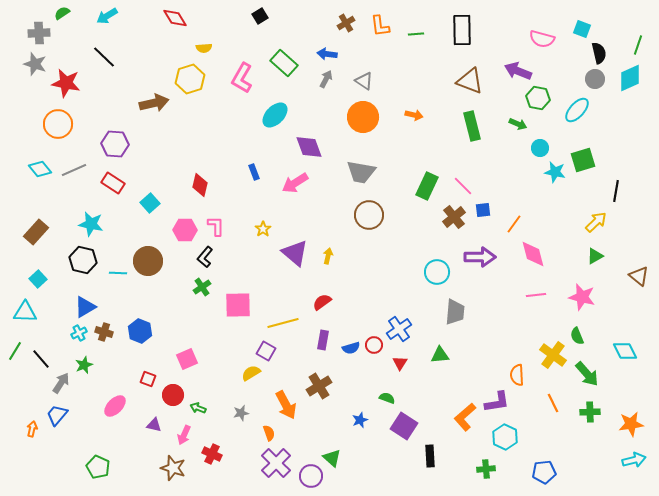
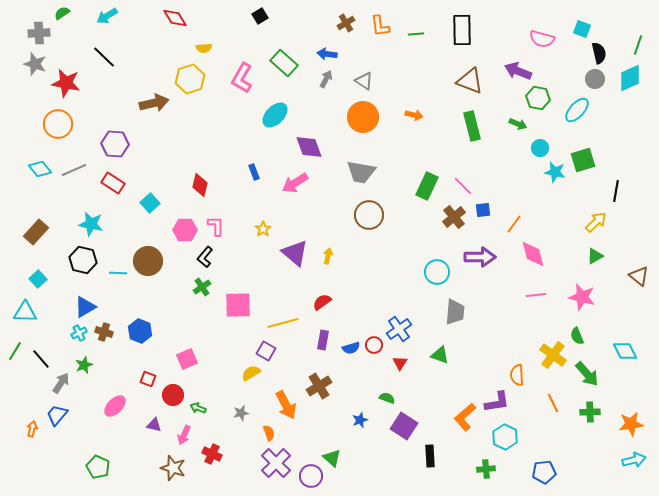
green triangle at (440, 355): rotated 24 degrees clockwise
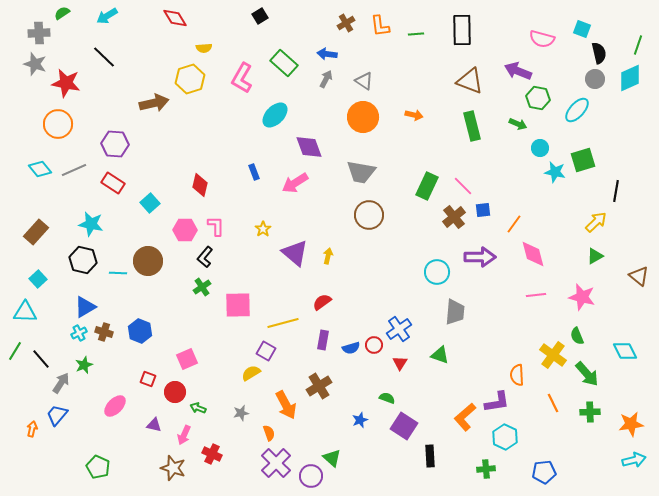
red circle at (173, 395): moved 2 px right, 3 px up
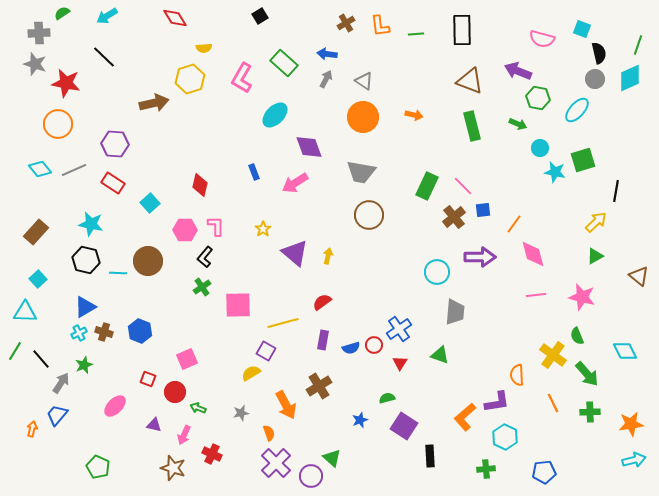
black hexagon at (83, 260): moved 3 px right
green semicircle at (387, 398): rotated 35 degrees counterclockwise
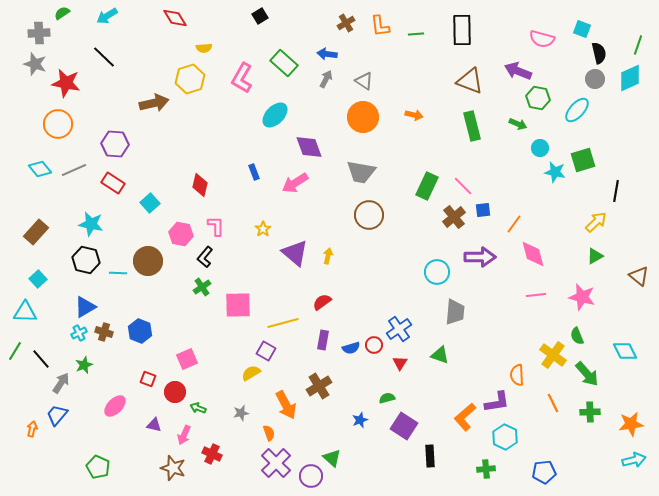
pink hexagon at (185, 230): moved 4 px left, 4 px down; rotated 10 degrees clockwise
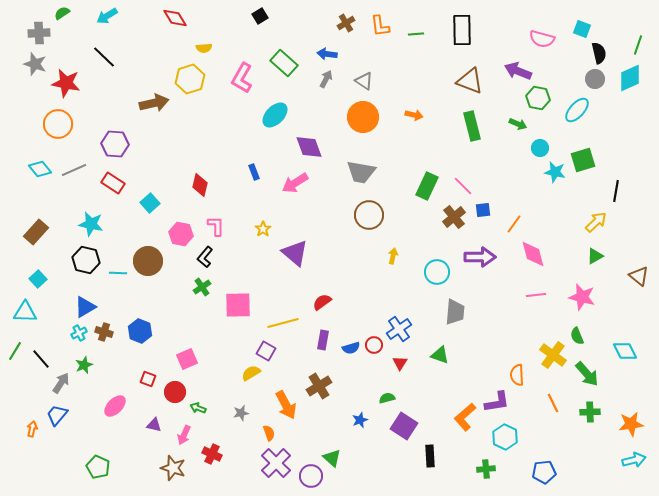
yellow arrow at (328, 256): moved 65 px right
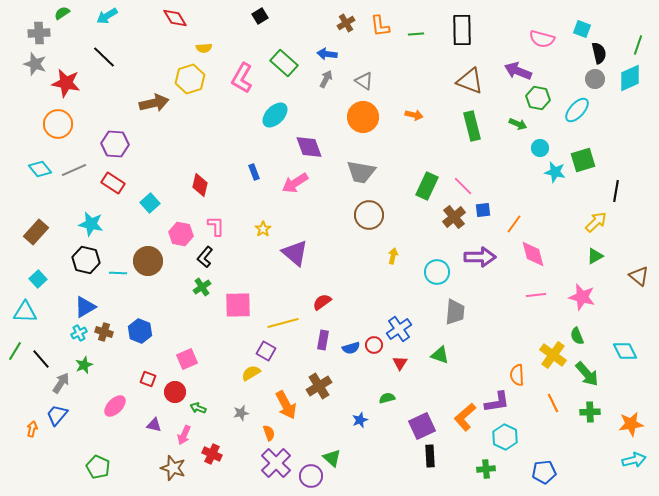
purple square at (404, 426): moved 18 px right; rotated 32 degrees clockwise
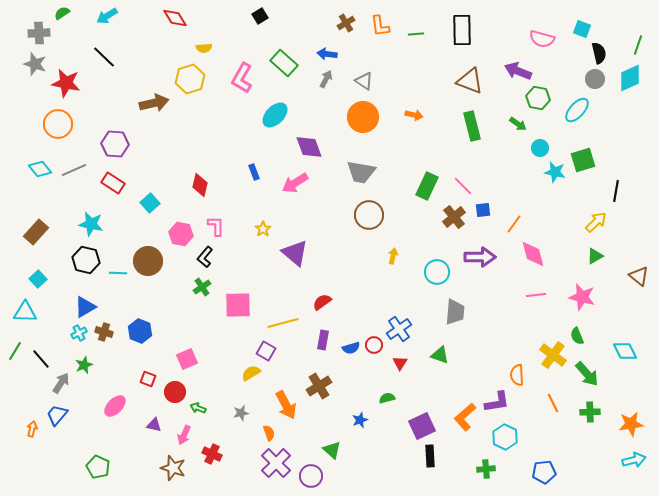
green arrow at (518, 124): rotated 12 degrees clockwise
green triangle at (332, 458): moved 8 px up
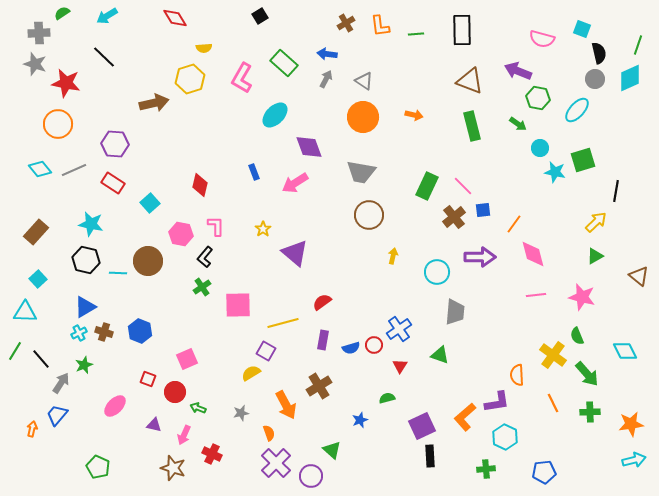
red triangle at (400, 363): moved 3 px down
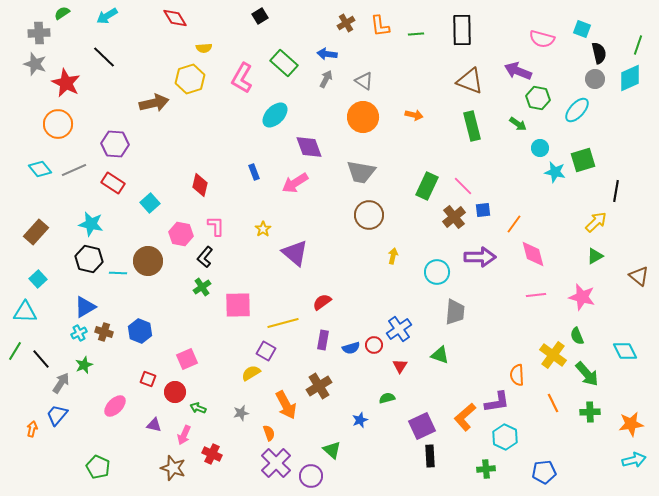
red star at (66, 83): rotated 16 degrees clockwise
black hexagon at (86, 260): moved 3 px right, 1 px up
